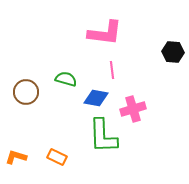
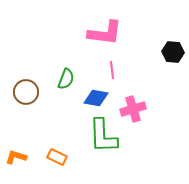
green semicircle: rotated 95 degrees clockwise
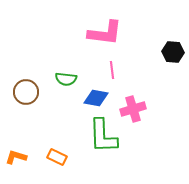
green semicircle: rotated 75 degrees clockwise
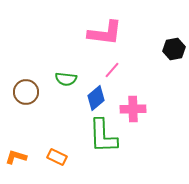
black hexagon: moved 1 px right, 3 px up; rotated 15 degrees counterclockwise
pink line: rotated 48 degrees clockwise
blue diamond: rotated 50 degrees counterclockwise
pink cross: rotated 15 degrees clockwise
